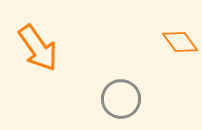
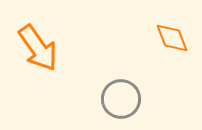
orange diamond: moved 8 px left, 4 px up; rotated 15 degrees clockwise
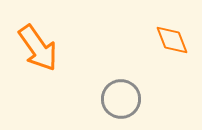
orange diamond: moved 2 px down
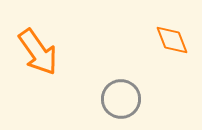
orange arrow: moved 4 px down
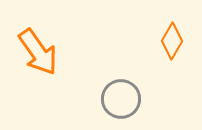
orange diamond: moved 1 px down; rotated 51 degrees clockwise
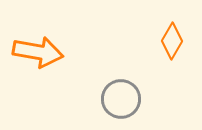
orange arrow: rotated 45 degrees counterclockwise
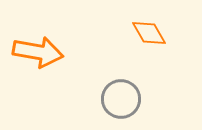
orange diamond: moved 23 px left, 8 px up; rotated 60 degrees counterclockwise
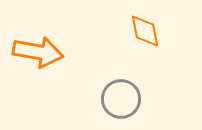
orange diamond: moved 4 px left, 2 px up; rotated 18 degrees clockwise
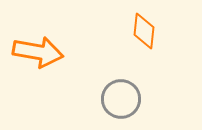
orange diamond: moved 1 px left; rotated 18 degrees clockwise
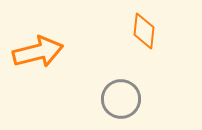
orange arrow: rotated 24 degrees counterclockwise
